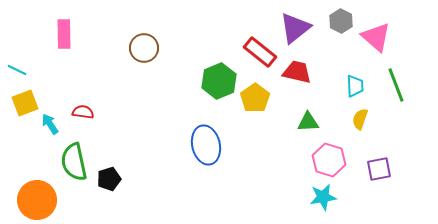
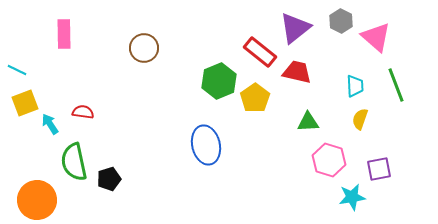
cyan star: moved 29 px right
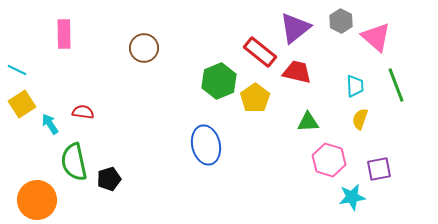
yellow square: moved 3 px left, 1 px down; rotated 12 degrees counterclockwise
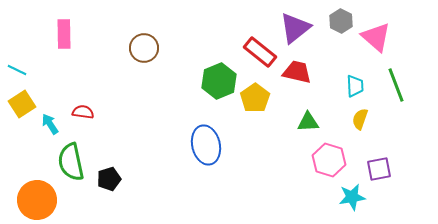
green semicircle: moved 3 px left
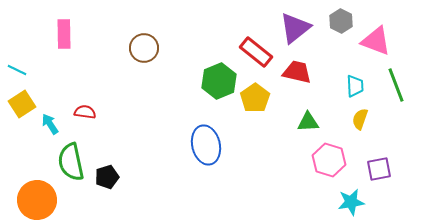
pink triangle: moved 4 px down; rotated 20 degrees counterclockwise
red rectangle: moved 4 px left
red semicircle: moved 2 px right
black pentagon: moved 2 px left, 2 px up
cyan star: moved 1 px left, 5 px down
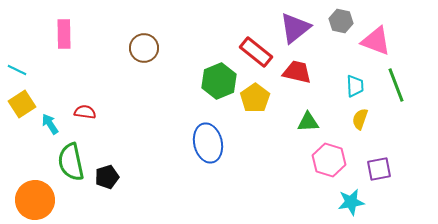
gray hexagon: rotated 15 degrees counterclockwise
blue ellipse: moved 2 px right, 2 px up
orange circle: moved 2 px left
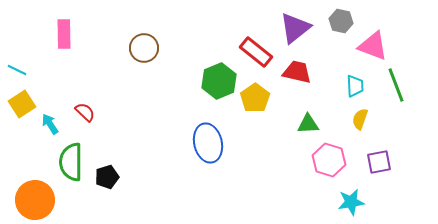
pink triangle: moved 3 px left, 5 px down
red semicircle: rotated 35 degrees clockwise
green triangle: moved 2 px down
green semicircle: rotated 12 degrees clockwise
purple square: moved 7 px up
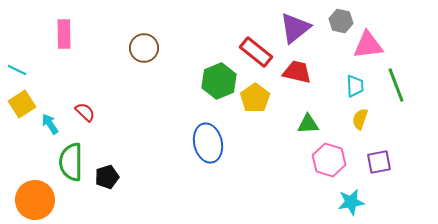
pink triangle: moved 5 px left, 1 px up; rotated 28 degrees counterclockwise
